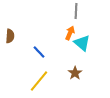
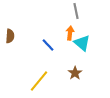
gray line: rotated 14 degrees counterclockwise
orange arrow: rotated 16 degrees counterclockwise
blue line: moved 9 px right, 7 px up
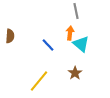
cyan triangle: moved 1 px left, 1 px down
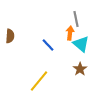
gray line: moved 8 px down
brown star: moved 5 px right, 4 px up
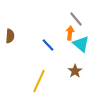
gray line: rotated 28 degrees counterclockwise
brown star: moved 5 px left, 2 px down
yellow line: rotated 15 degrees counterclockwise
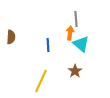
gray line: rotated 35 degrees clockwise
brown semicircle: moved 1 px right, 1 px down
blue line: rotated 40 degrees clockwise
yellow line: moved 2 px right
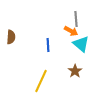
orange arrow: moved 1 px right, 2 px up; rotated 112 degrees clockwise
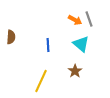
gray line: moved 13 px right; rotated 14 degrees counterclockwise
orange arrow: moved 4 px right, 11 px up
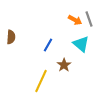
blue line: rotated 32 degrees clockwise
brown star: moved 11 px left, 6 px up
